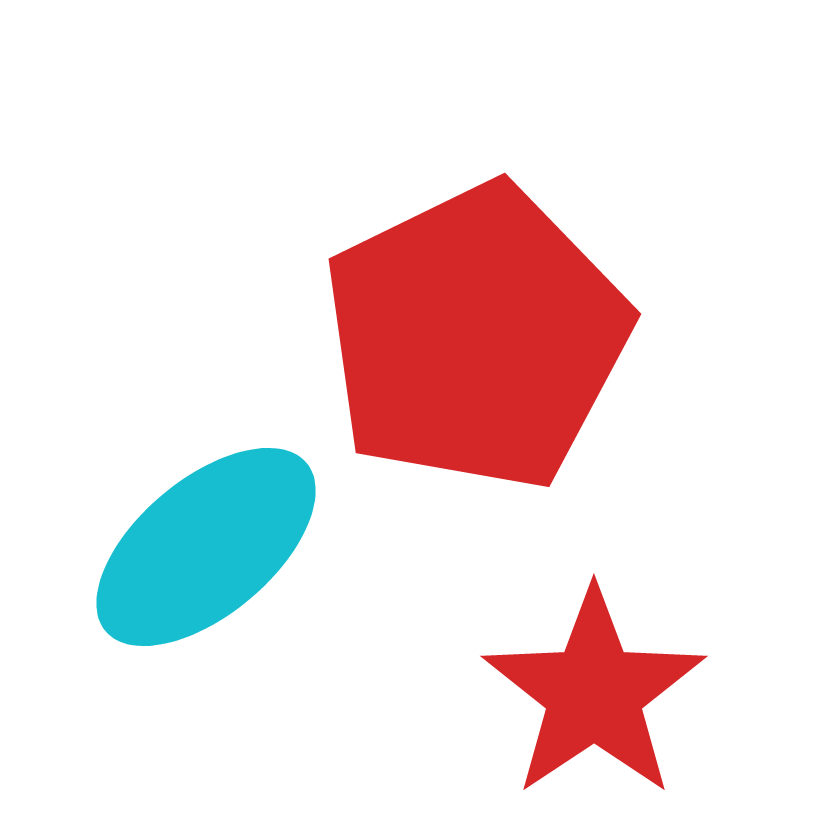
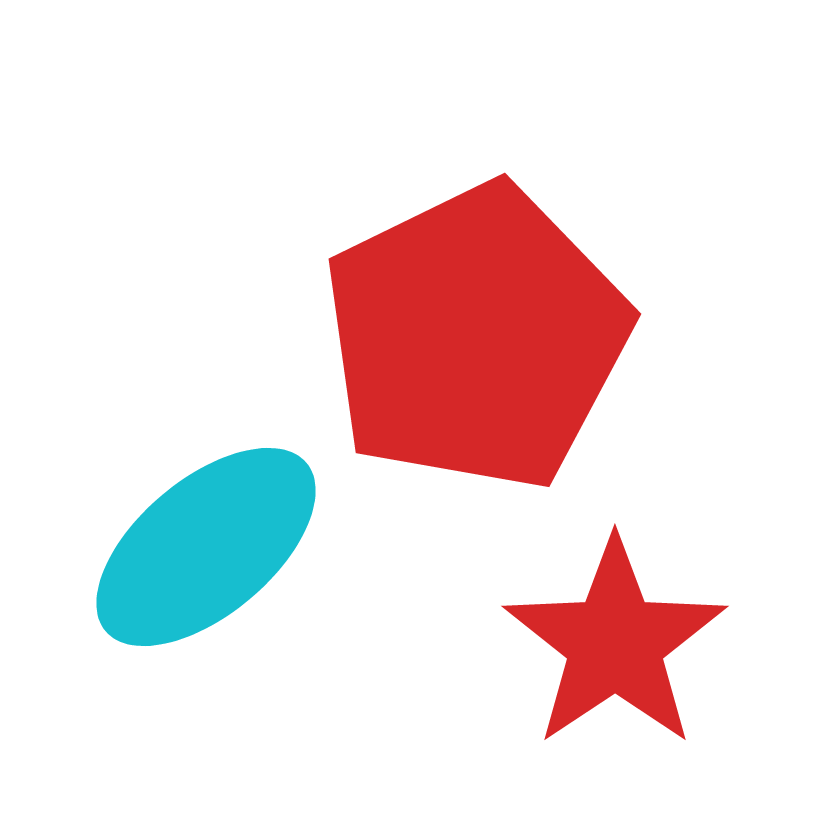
red star: moved 21 px right, 50 px up
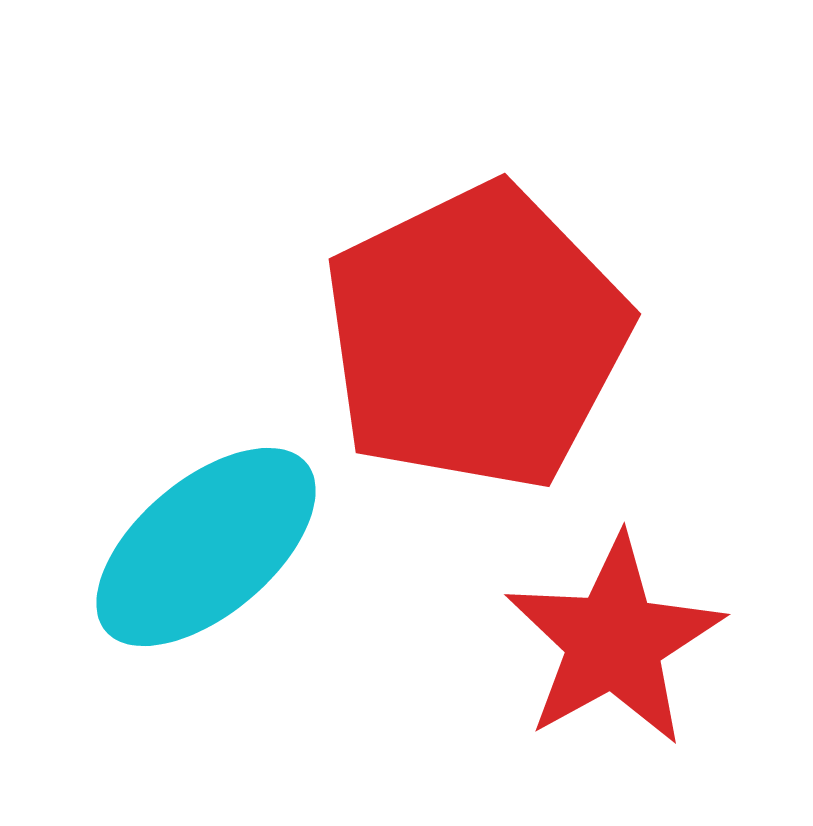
red star: moved 1 px left, 2 px up; rotated 5 degrees clockwise
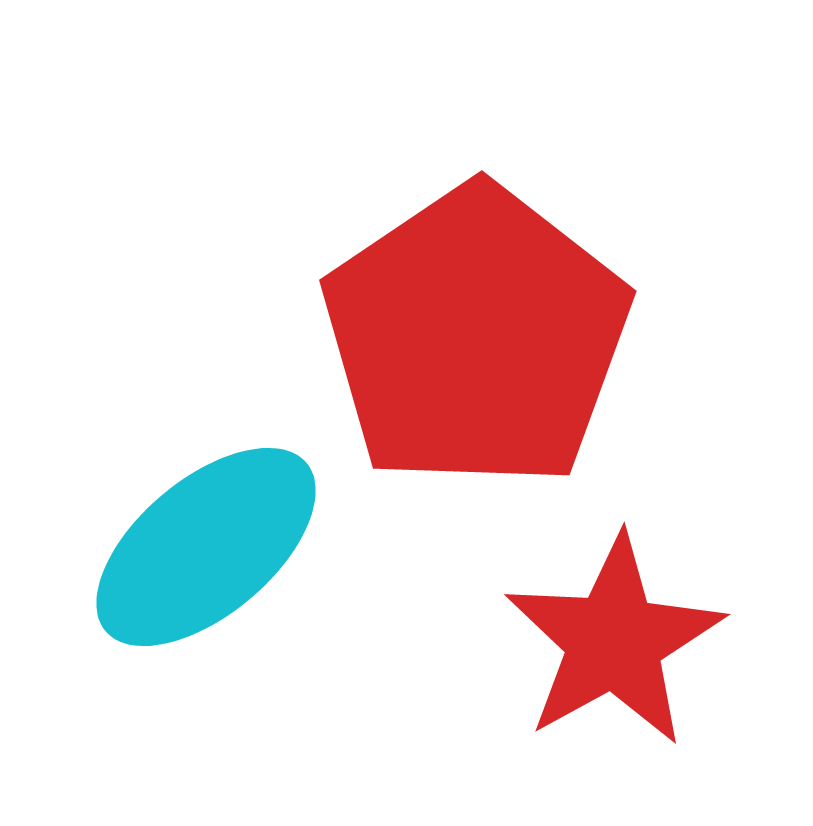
red pentagon: rotated 8 degrees counterclockwise
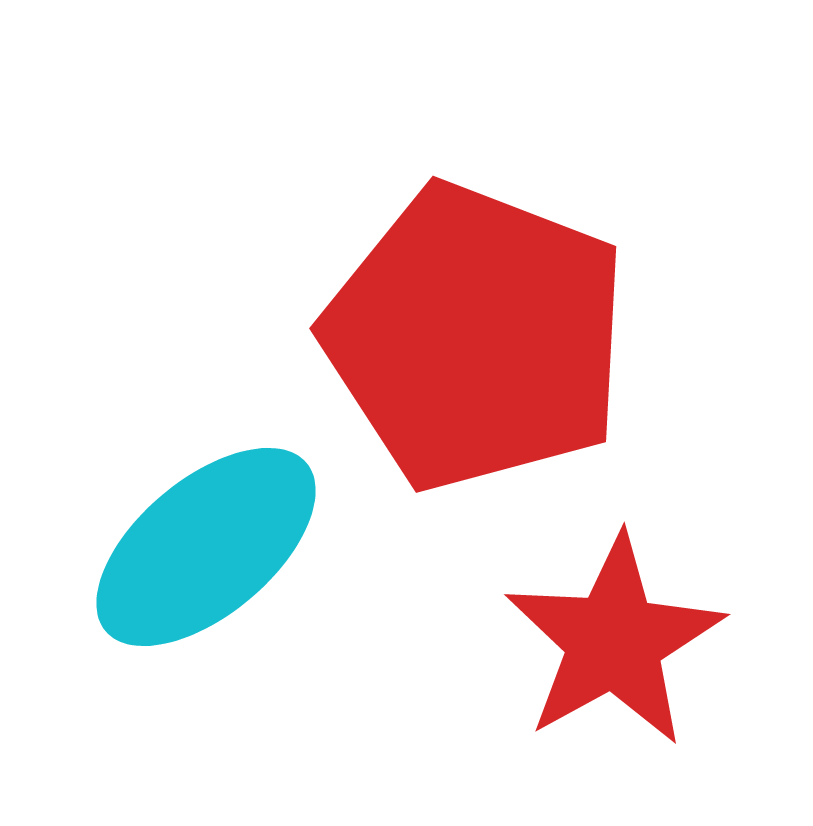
red pentagon: rotated 17 degrees counterclockwise
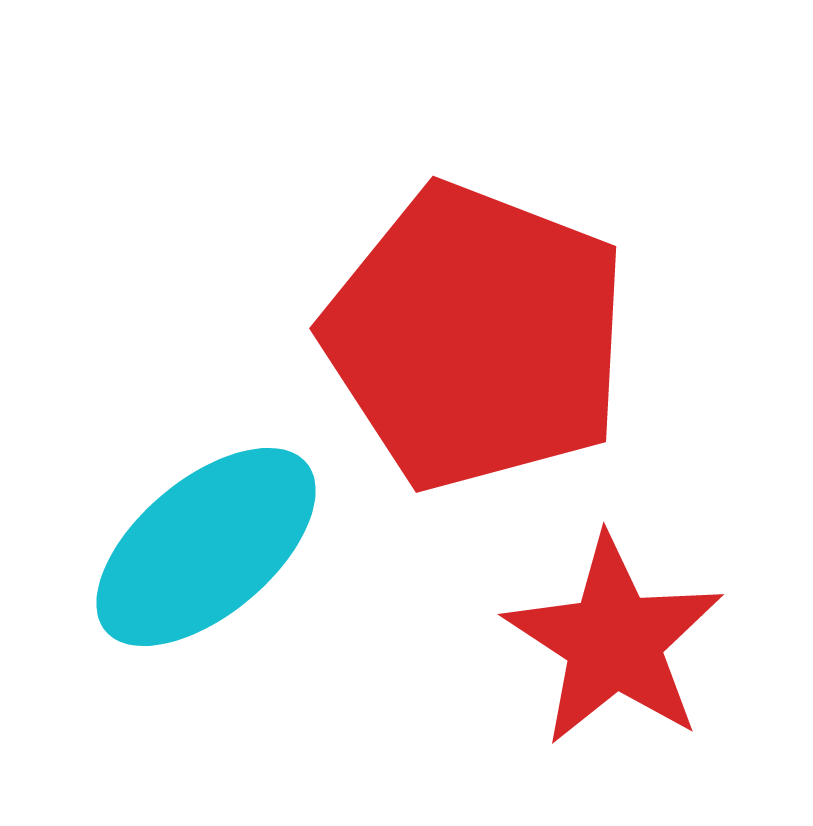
red star: rotated 10 degrees counterclockwise
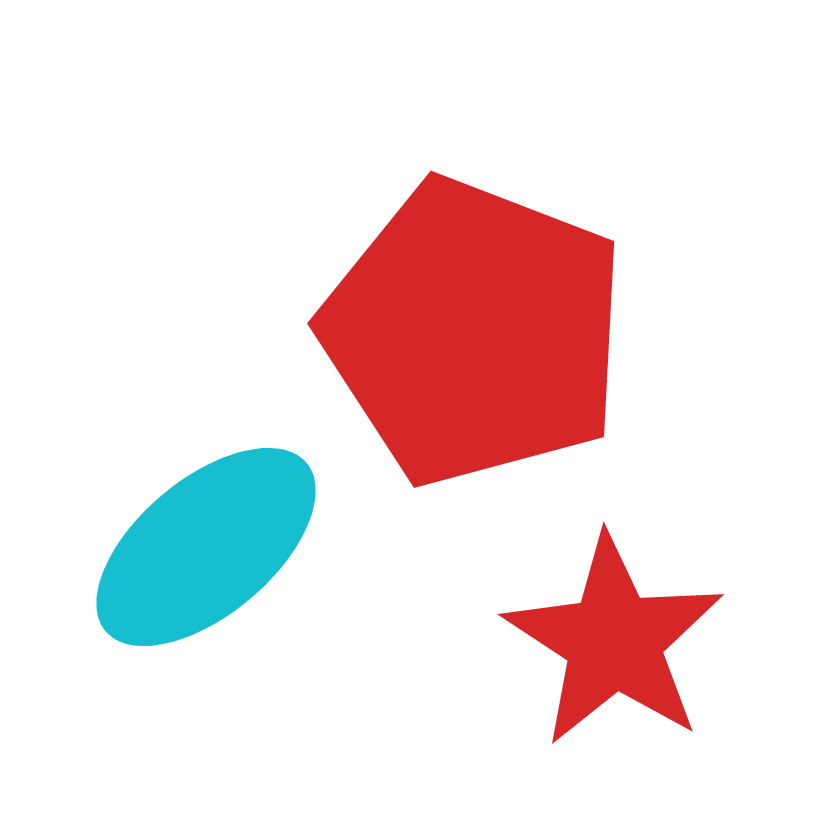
red pentagon: moved 2 px left, 5 px up
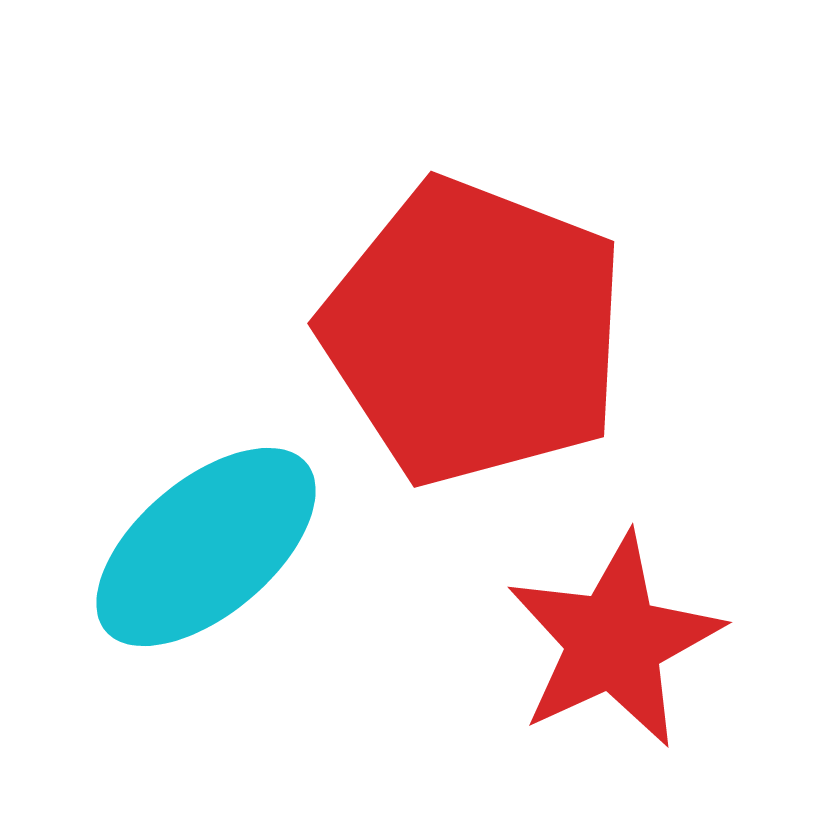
red star: rotated 14 degrees clockwise
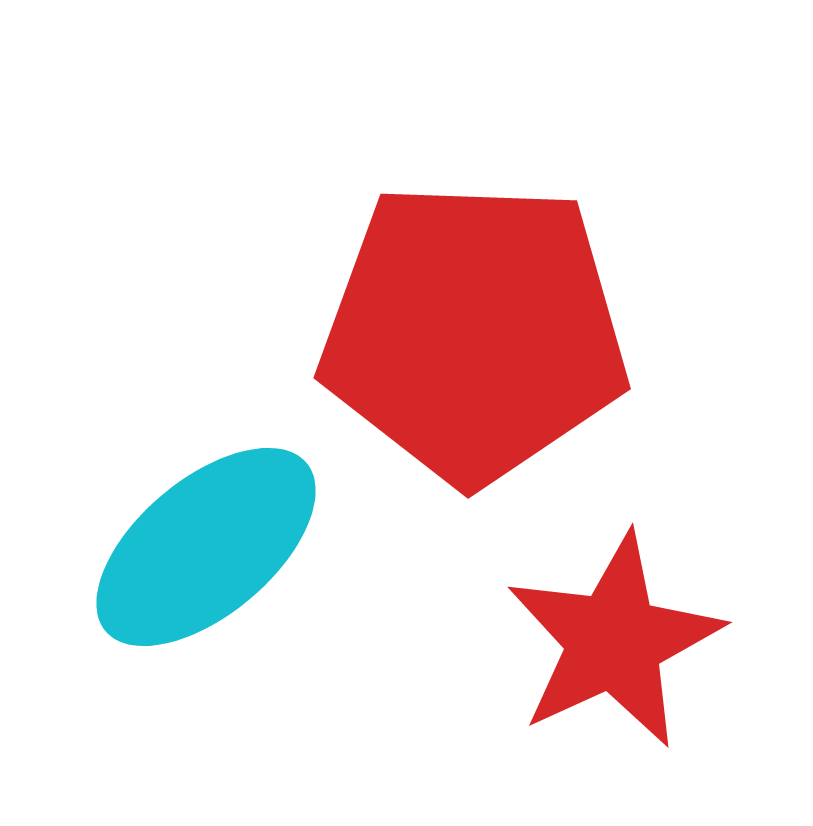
red pentagon: rotated 19 degrees counterclockwise
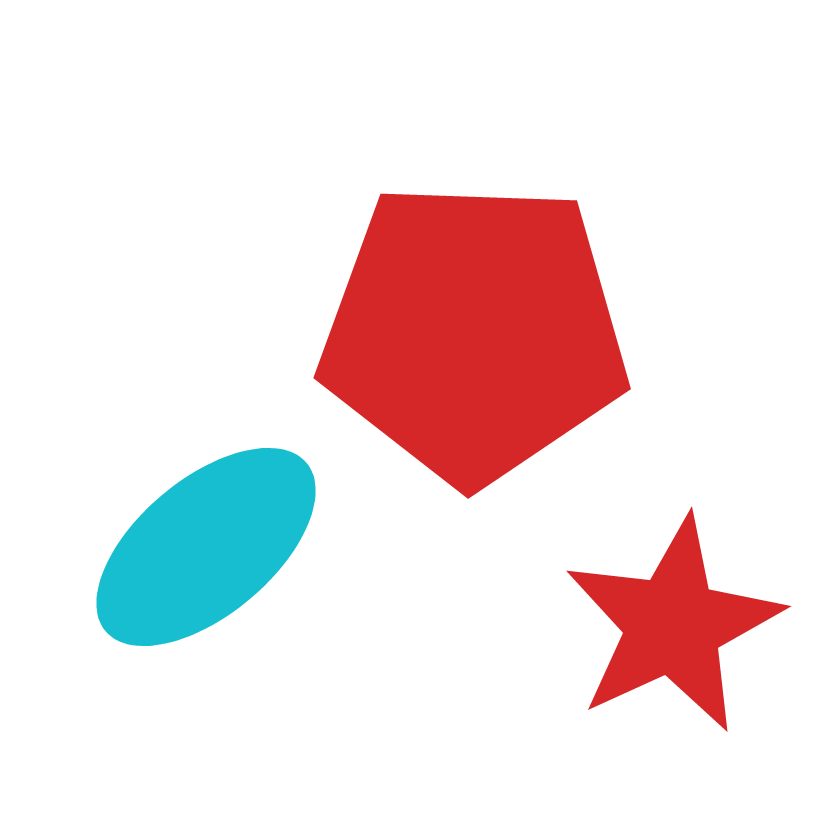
red star: moved 59 px right, 16 px up
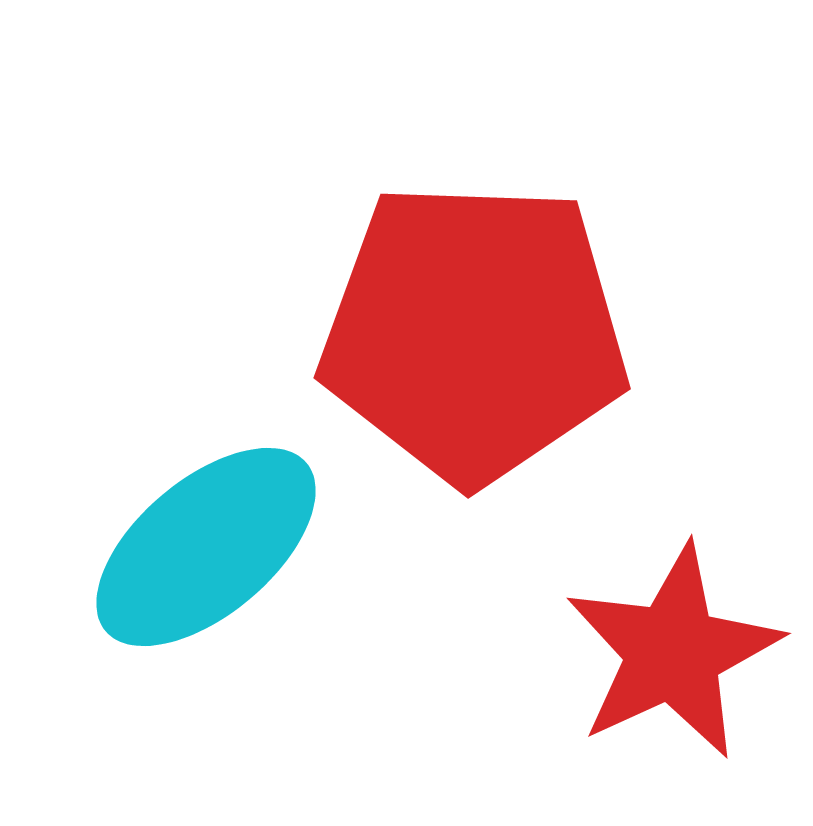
red star: moved 27 px down
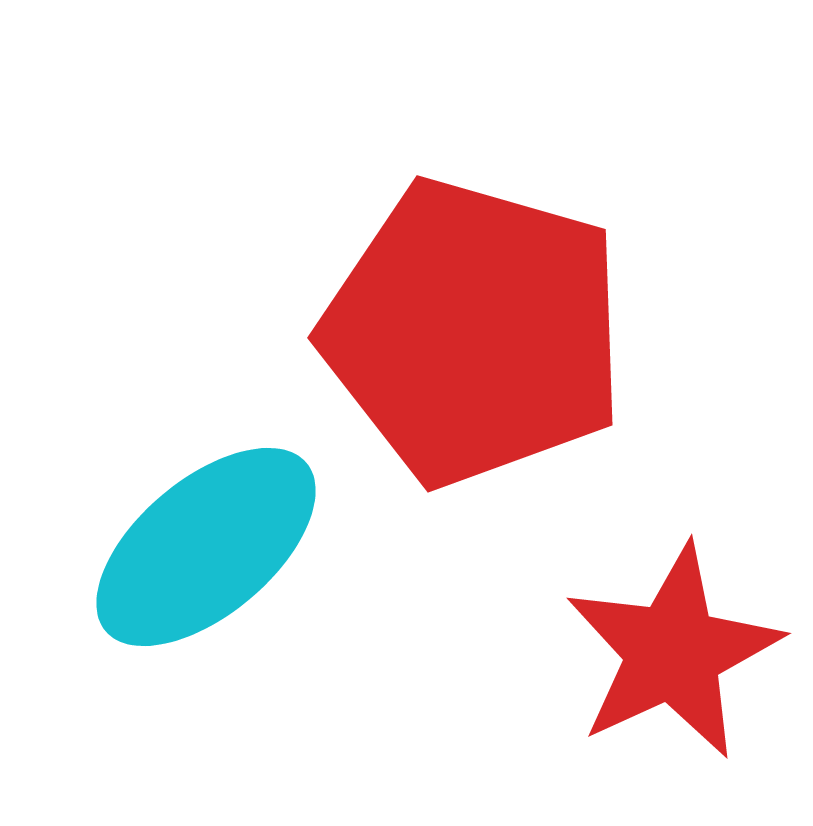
red pentagon: rotated 14 degrees clockwise
